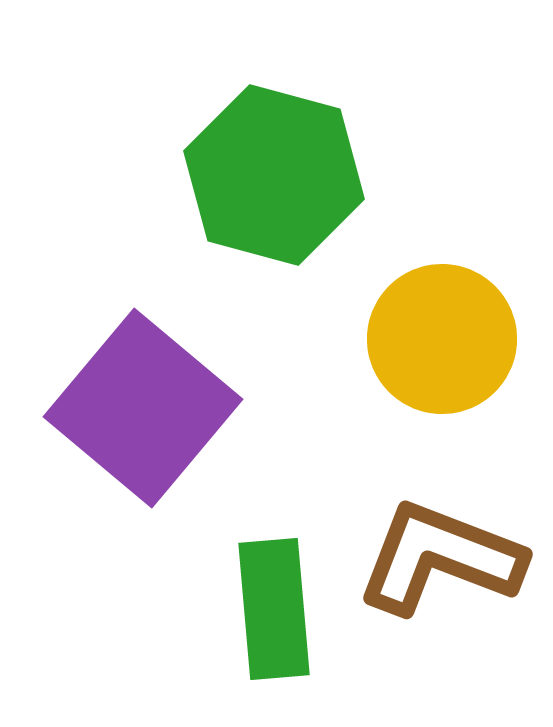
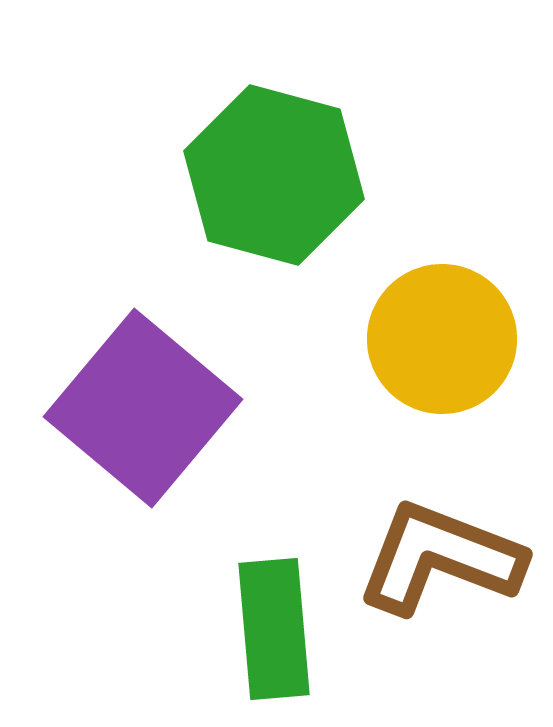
green rectangle: moved 20 px down
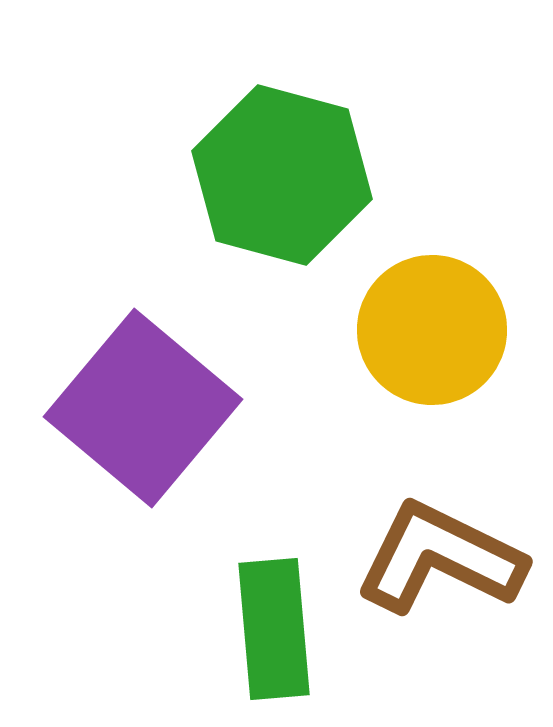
green hexagon: moved 8 px right
yellow circle: moved 10 px left, 9 px up
brown L-shape: rotated 5 degrees clockwise
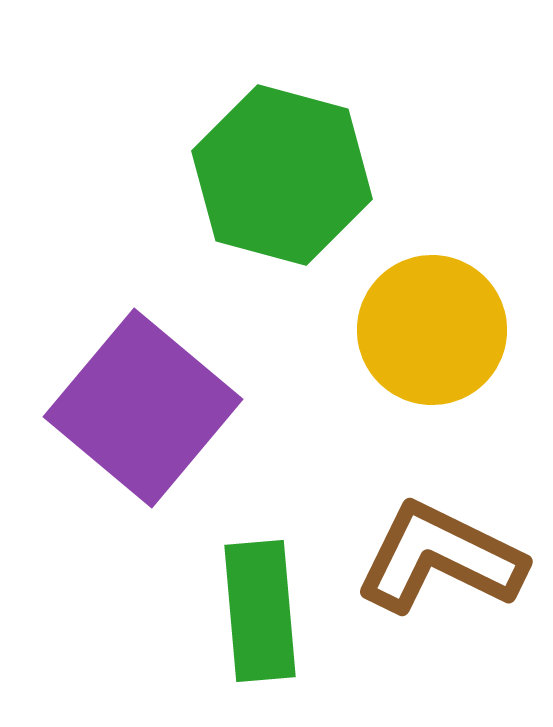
green rectangle: moved 14 px left, 18 px up
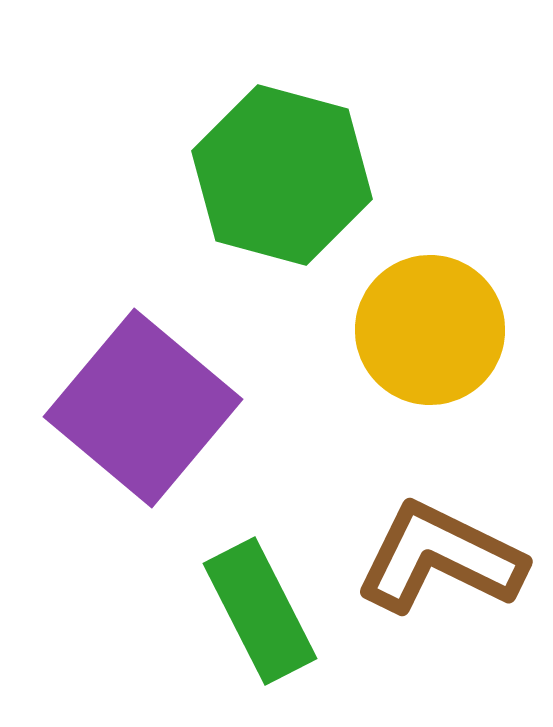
yellow circle: moved 2 px left
green rectangle: rotated 22 degrees counterclockwise
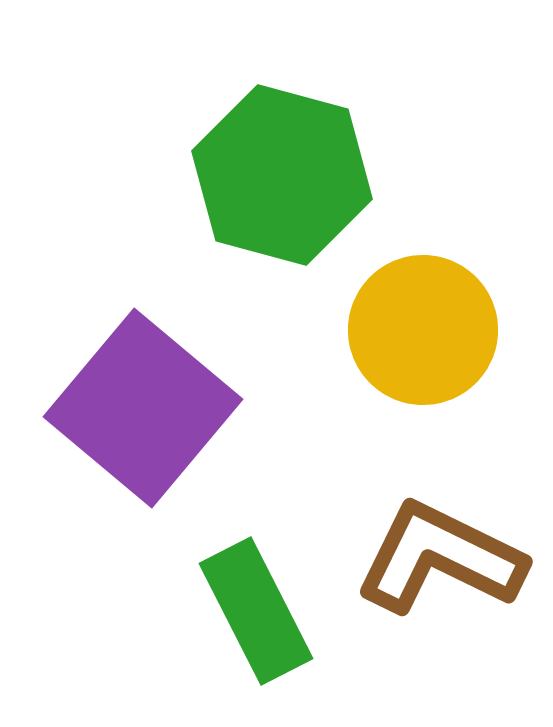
yellow circle: moved 7 px left
green rectangle: moved 4 px left
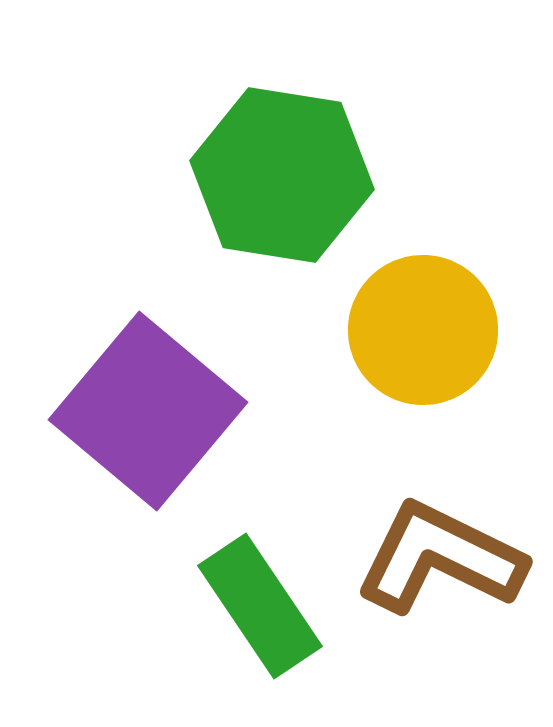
green hexagon: rotated 6 degrees counterclockwise
purple square: moved 5 px right, 3 px down
green rectangle: moved 4 px right, 5 px up; rotated 7 degrees counterclockwise
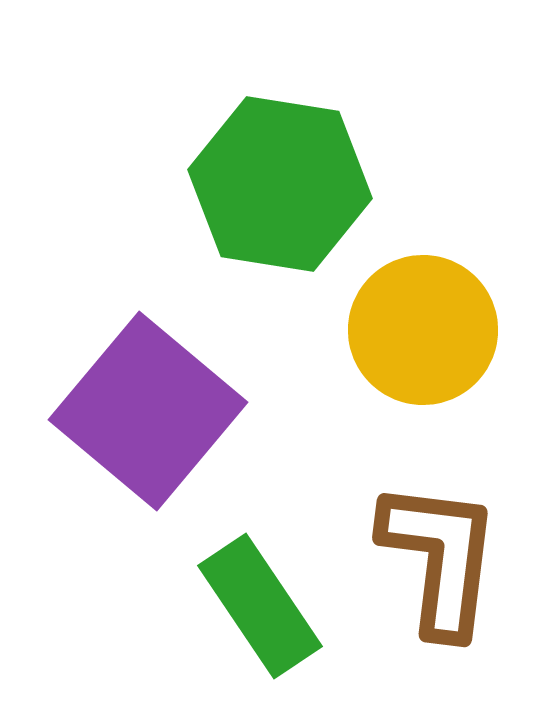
green hexagon: moved 2 px left, 9 px down
brown L-shape: rotated 71 degrees clockwise
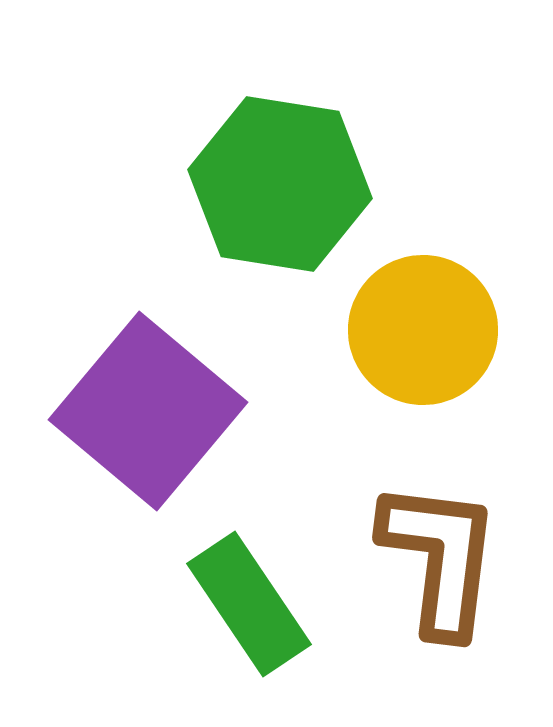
green rectangle: moved 11 px left, 2 px up
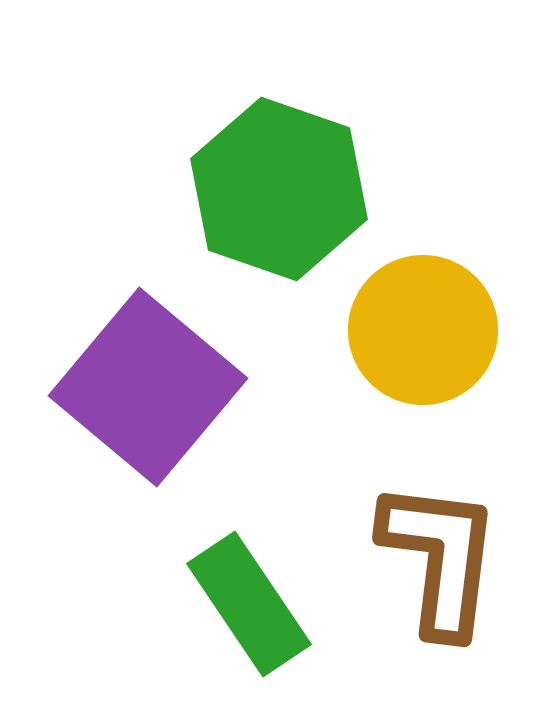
green hexagon: moved 1 px left, 5 px down; rotated 10 degrees clockwise
purple square: moved 24 px up
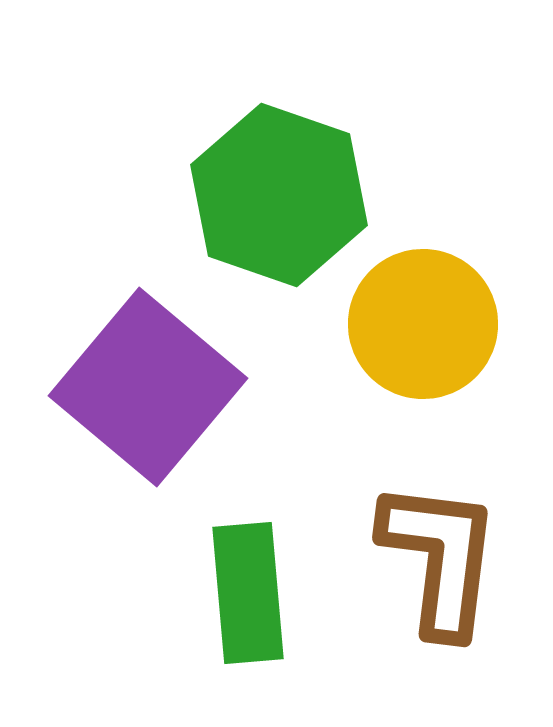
green hexagon: moved 6 px down
yellow circle: moved 6 px up
green rectangle: moved 1 px left, 11 px up; rotated 29 degrees clockwise
